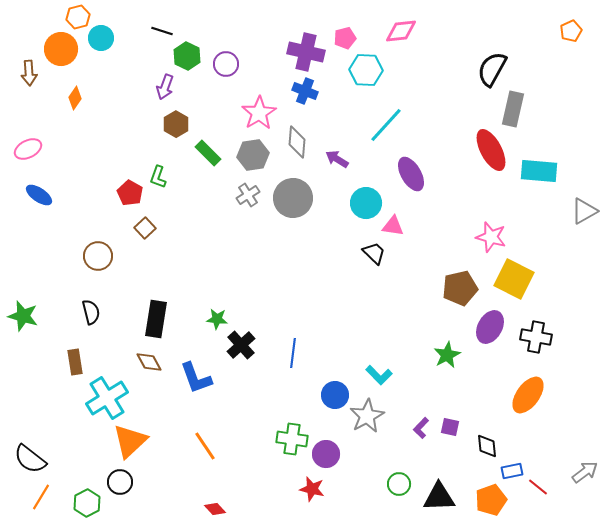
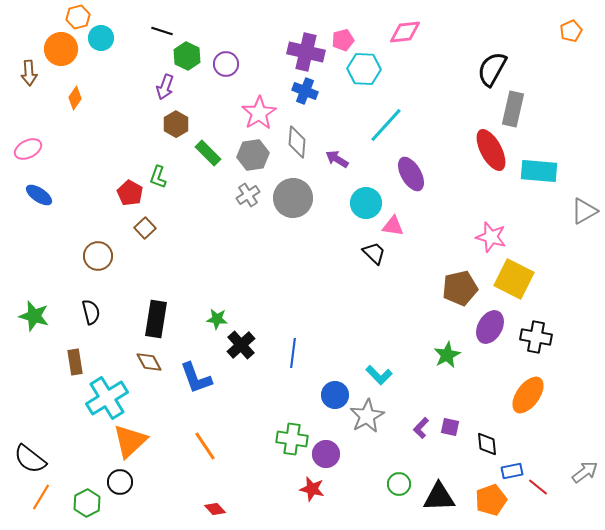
pink diamond at (401, 31): moved 4 px right, 1 px down
pink pentagon at (345, 38): moved 2 px left, 2 px down
cyan hexagon at (366, 70): moved 2 px left, 1 px up
green star at (23, 316): moved 11 px right
black diamond at (487, 446): moved 2 px up
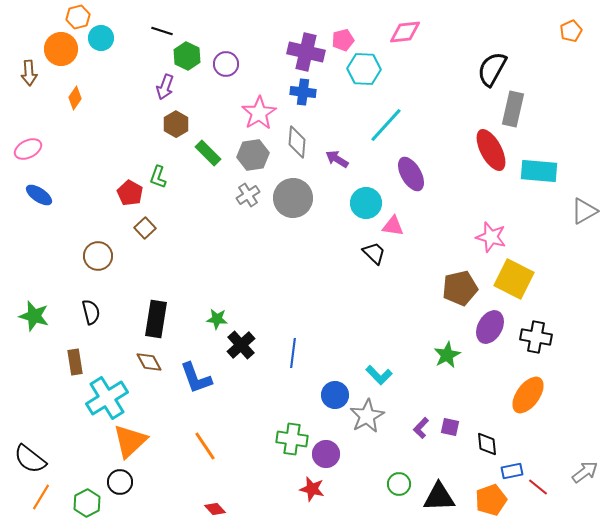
blue cross at (305, 91): moved 2 px left, 1 px down; rotated 15 degrees counterclockwise
